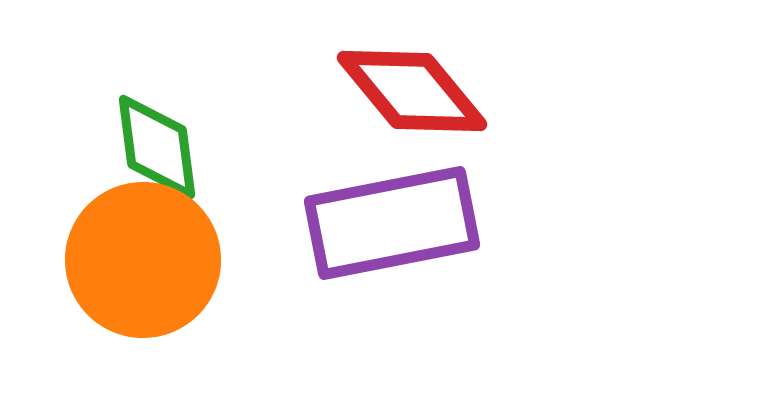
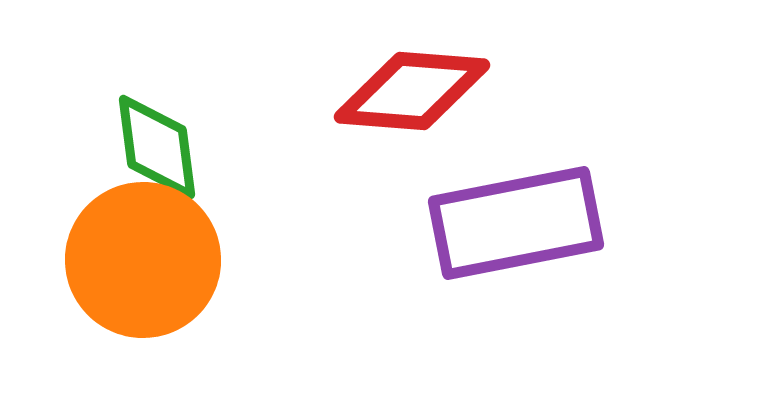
red diamond: rotated 46 degrees counterclockwise
purple rectangle: moved 124 px right
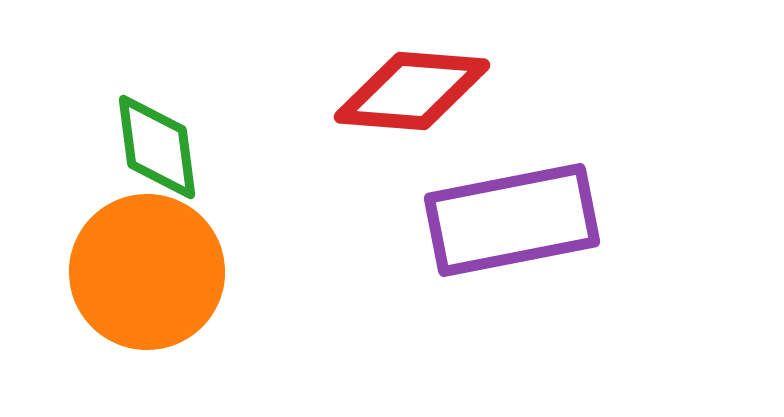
purple rectangle: moved 4 px left, 3 px up
orange circle: moved 4 px right, 12 px down
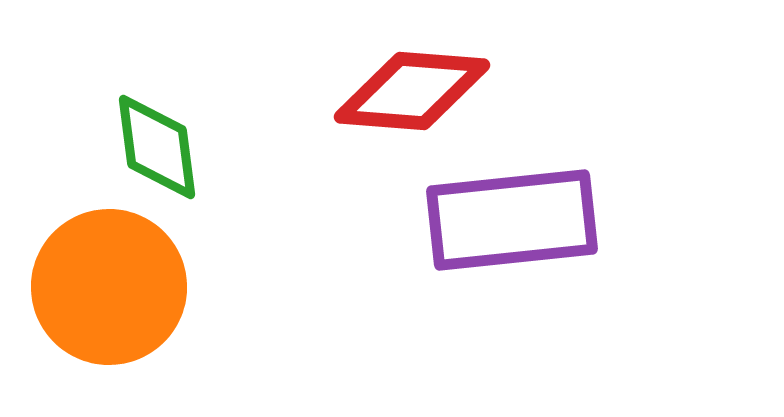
purple rectangle: rotated 5 degrees clockwise
orange circle: moved 38 px left, 15 px down
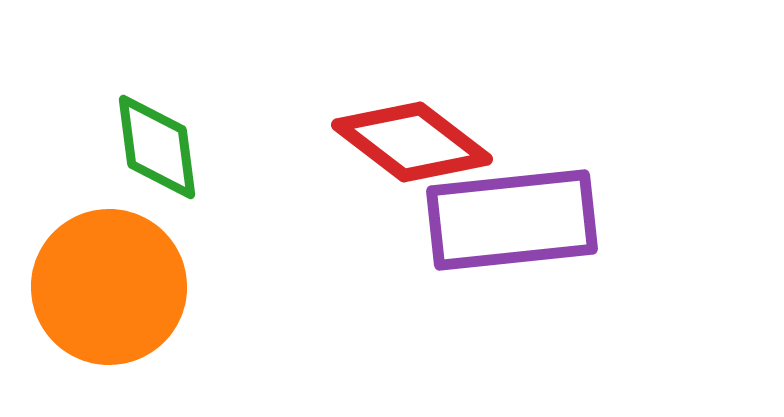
red diamond: moved 51 px down; rotated 33 degrees clockwise
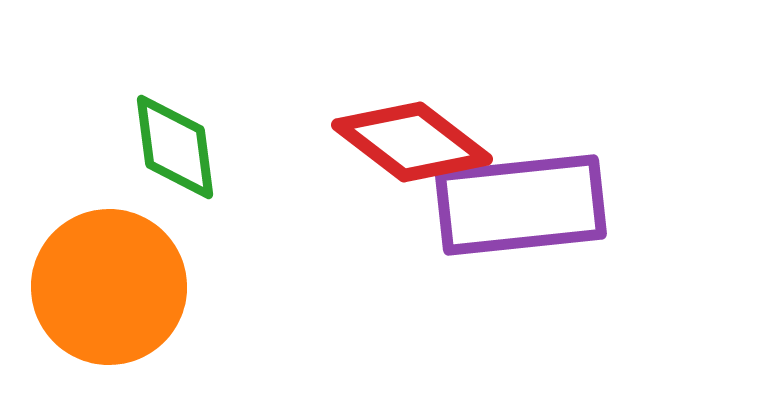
green diamond: moved 18 px right
purple rectangle: moved 9 px right, 15 px up
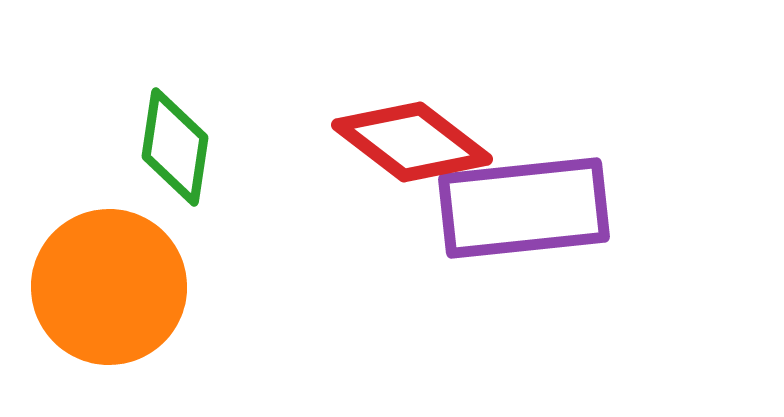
green diamond: rotated 16 degrees clockwise
purple rectangle: moved 3 px right, 3 px down
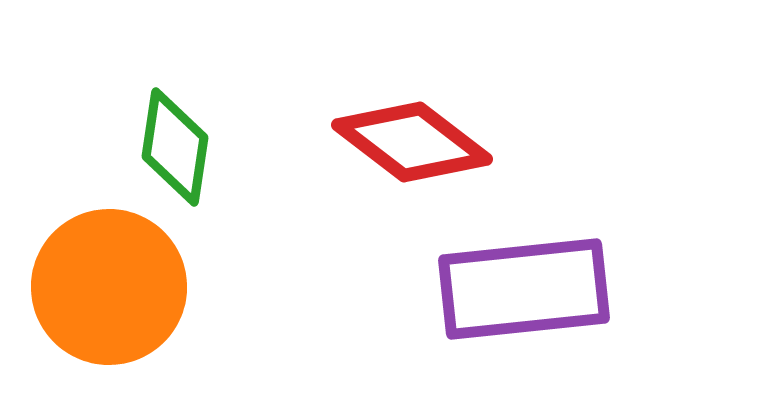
purple rectangle: moved 81 px down
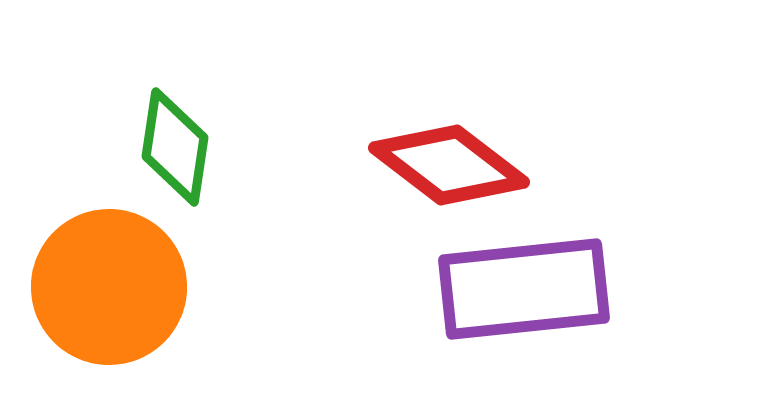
red diamond: moved 37 px right, 23 px down
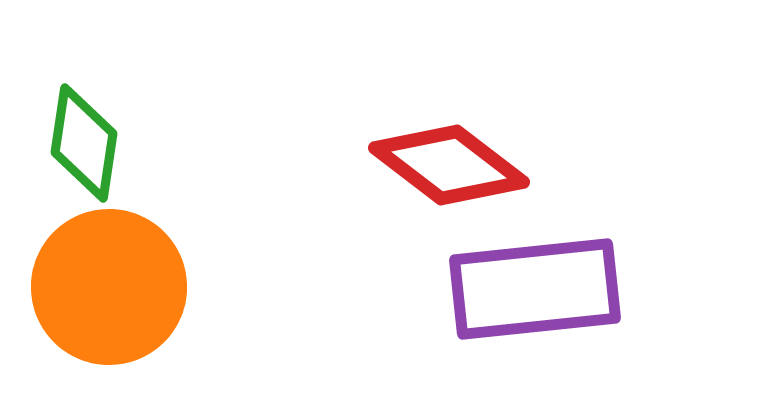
green diamond: moved 91 px left, 4 px up
purple rectangle: moved 11 px right
